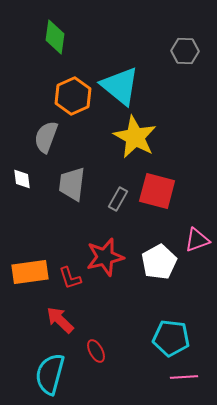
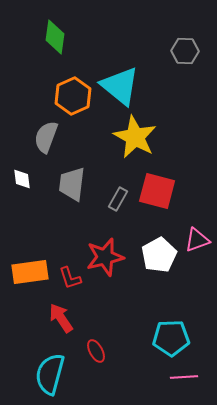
white pentagon: moved 7 px up
red arrow: moved 1 px right, 2 px up; rotated 12 degrees clockwise
cyan pentagon: rotated 9 degrees counterclockwise
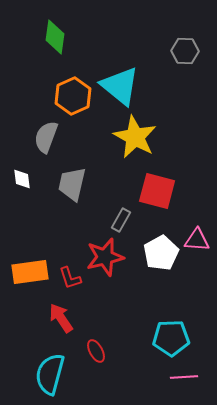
gray trapezoid: rotated 6 degrees clockwise
gray rectangle: moved 3 px right, 21 px down
pink triangle: rotated 24 degrees clockwise
white pentagon: moved 2 px right, 2 px up
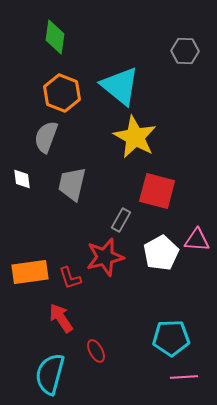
orange hexagon: moved 11 px left, 3 px up; rotated 15 degrees counterclockwise
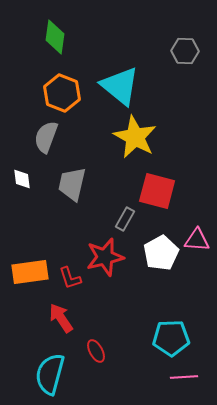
gray rectangle: moved 4 px right, 1 px up
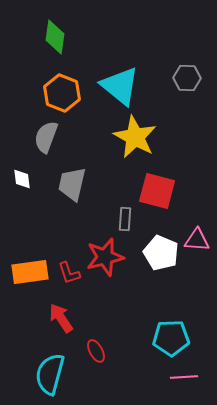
gray hexagon: moved 2 px right, 27 px down
gray rectangle: rotated 25 degrees counterclockwise
white pentagon: rotated 20 degrees counterclockwise
red L-shape: moved 1 px left, 5 px up
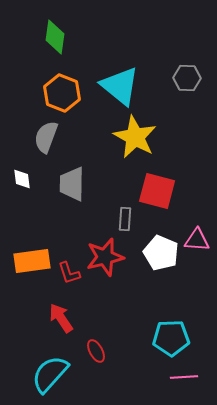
gray trapezoid: rotated 12 degrees counterclockwise
orange rectangle: moved 2 px right, 11 px up
cyan semicircle: rotated 27 degrees clockwise
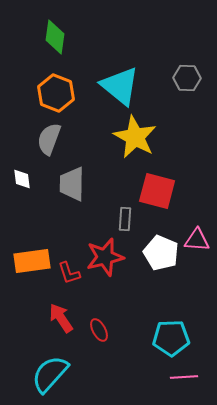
orange hexagon: moved 6 px left
gray semicircle: moved 3 px right, 2 px down
red ellipse: moved 3 px right, 21 px up
